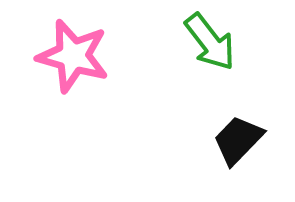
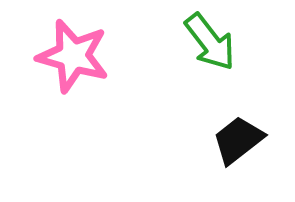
black trapezoid: rotated 8 degrees clockwise
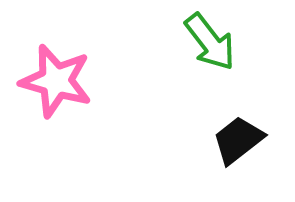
pink star: moved 17 px left, 25 px down
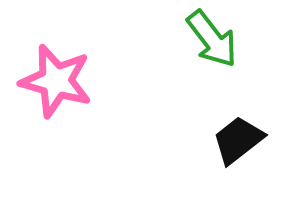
green arrow: moved 2 px right, 3 px up
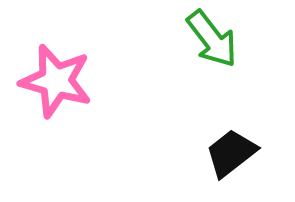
black trapezoid: moved 7 px left, 13 px down
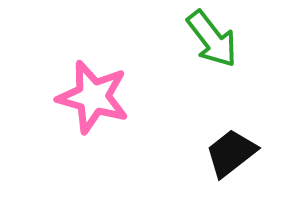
pink star: moved 37 px right, 16 px down
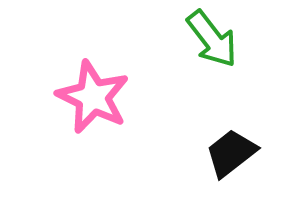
pink star: rotated 10 degrees clockwise
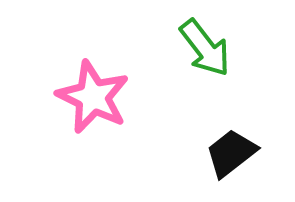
green arrow: moved 7 px left, 9 px down
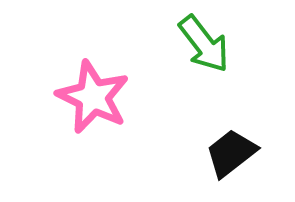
green arrow: moved 1 px left, 4 px up
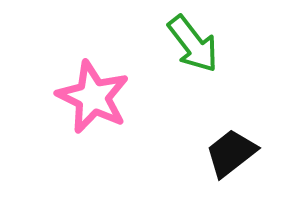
green arrow: moved 11 px left
